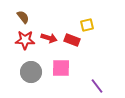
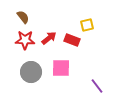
red arrow: rotated 56 degrees counterclockwise
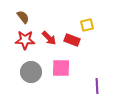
red arrow: rotated 84 degrees clockwise
purple line: rotated 35 degrees clockwise
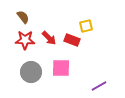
yellow square: moved 1 px left, 1 px down
purple line: moved 2 px right; rotated 63 degrees clockwise
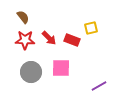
yellow square: moved 5 px right, 2 px down
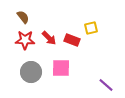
purple line: moved 7 px right, 1 px up; rotated 70 degrees clockwise
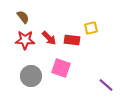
red rectangle: rotated 14 degrees counterclockwise
pink square: rotated 18 degrees clockwise
gray circle: moved 4 px down
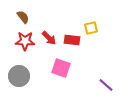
red star: moved 1 px down
gray circle: moved 12 px left
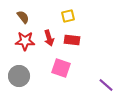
yellow square: moved 23 px left, 12 px up
red arrow: rotated 28 degrees clockwise
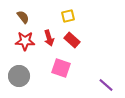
red rectangle: rotated 35 degrees clockwise
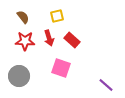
yellow square: moved 11 px left
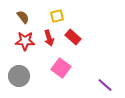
red rectangle: moved 1 px right, 3 px up
pink square: rotated 18 degrees clockwise
purple line: moved 1 px left
